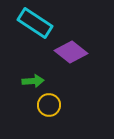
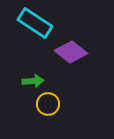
yellow circle: moved 1 px left, 1 px up
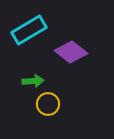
cyan rectangle: moved 6 px left, 7 px down; rotated 64 degrees counterclockwise
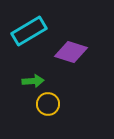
cyan rectangle: moved 1 px down
purple diamond: rotated 20 degrees counterclockwise
